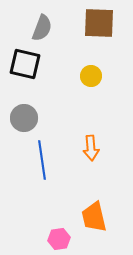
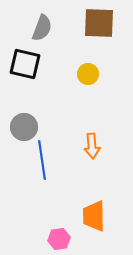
yellow circle: moved 3 px left, 2 px up
gray circle: moved 9 px down
orange arrow: moved 1 px right, 2 px up
orange trapezoid: moved 1 px up; rotated 12 degrees clockwise
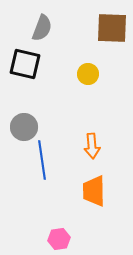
brown square: moved 13 px right, 5 px down
orange trapezoid: moved 25 px up
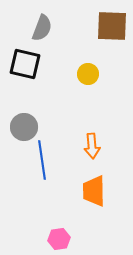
brown square: moved 2 px up
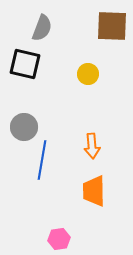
blue line: rotated 18 degrees clockwise
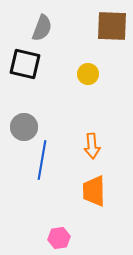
pink hexagon: moved 1 px up
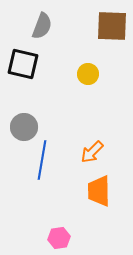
gray semicircle: moved 2 px up
black square: moved 2 px left
orange arrow: moved 6 px down; rotated 50 degrees clockwise
orange trapezoid: moved 5 px right
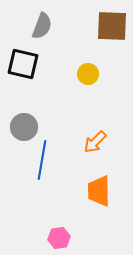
orange arrow: moved 3 px right, 10 px up
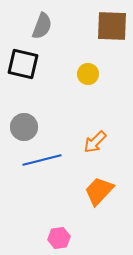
blue line: rotated 66 degrees clockwise
orange trapezoid: rotated 44 degrees clockwise
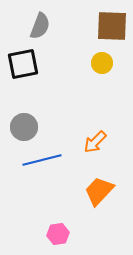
gray semicircle: moved 2 px left
black square: rotated 24 degrees counterclockwise
yellow circle: moved 14 px right, 11 px up
pink hexagon: moved 1 px left, 4 px up
